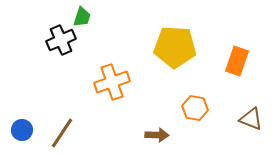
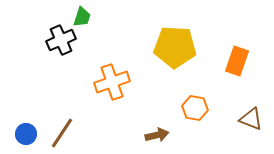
blue circle: moved 4 px right, 4 px down
brown arrow: rotated 15 degrees counterclockwise
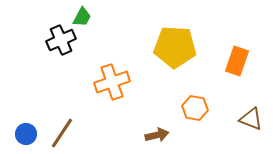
green trapezoid: rotated 10 degrees clockwise
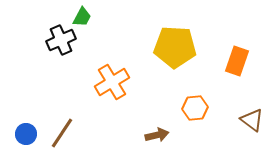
orange cross: rotated 12 degrees counterclockwise
orange hexagon: rotated 15 degrees counterclockwise
brown triangle: moved 1 px right, 1 px down; rotated 15 degrees clockwise
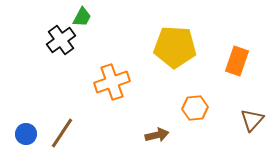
black cross: rotated 12 degrees counterclockwise
orange cross: rotated 12 degrees clockwise
brown triangle: rotated 35 degrees clockwise
